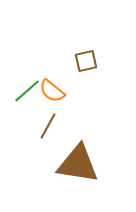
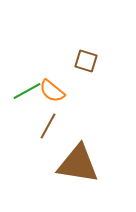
brown square: rotated 30 degrees clockwise
green line: rotated 12 degrees clockwise
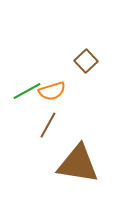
brown square: rotated 30 degrees clockwise
orange semicircle: rotated 56 degrees counterclockwise
brown line: moved 1 px up
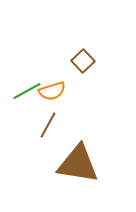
brown square: moved 3 px left
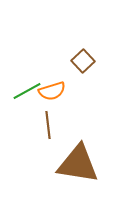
brown line: rotated 36 degrees counterclockwise
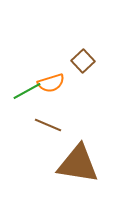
orange semicircle: moved 1 px left, 8 px up
brown line: rotated 60 degrees counterclockwise
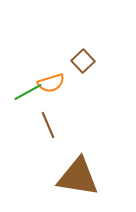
green line: moved 1 px right, 1 px down
brown line: rotated 44 degrees clockwise
brown triangle: moved 13 px down
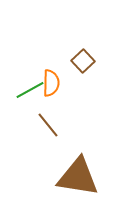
orange semicircle: rotated 72 degrees counterclockwise
green line: moved 2 px right, 2 px up
brown line: rotated 16 degrees counterclockwise
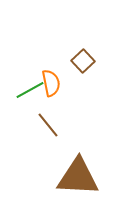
orange semicircle: rotated 12 degrees counterclockwise
brown triangle: rotated 6 degrees counterclockwise
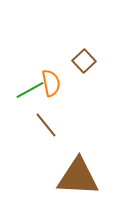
brown square: moved 1 px right
brown line: moved 2 px left
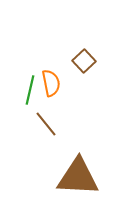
green line: rotated 48 degrees counterclockwise
brown line: moved 1 px up
